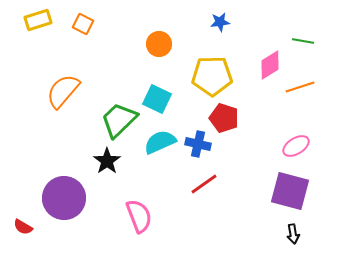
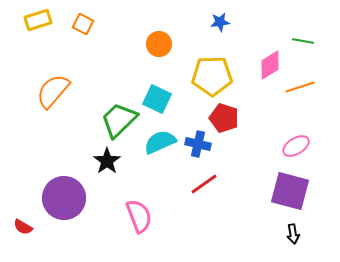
orange semicircle: moved 10 px left
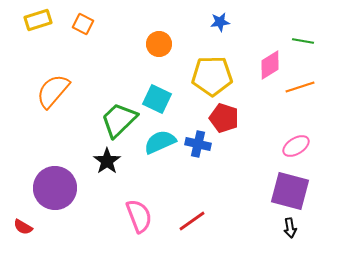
red line: moved 12 px left, 37 px down
purple circle: moved 9 px left, 10 px up
black arrow: moved 3 px left, 6 px up
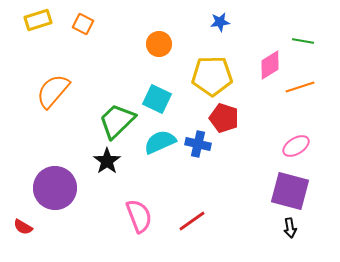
green trapezoid: moved 2 px left, 1 px down
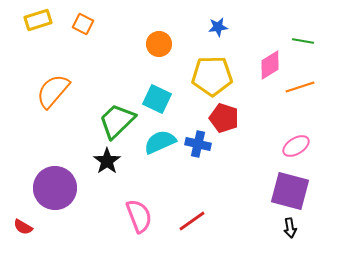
blue star: moved 2 px left, 5 px down
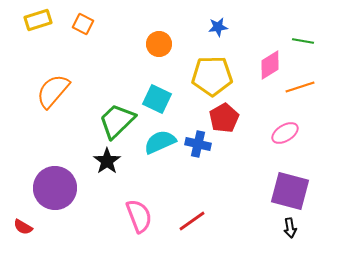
red pentagon: rotated 24 degrees clockwise
pink ellipse: moved 11 px left, 13 px up
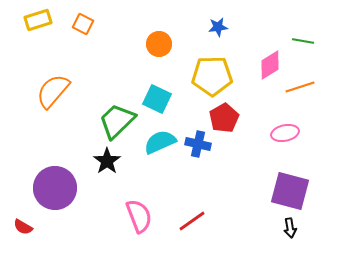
pink ellipse: rotated 20 degrees clockwise
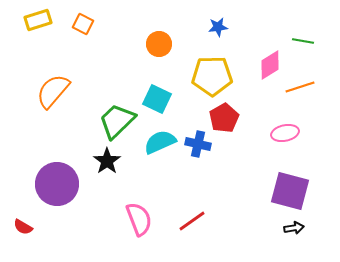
purple circle: moved 2 px right, 4 px up
pink semicircle: moved 3 px down
black arrow: moved 4 px right; rotated 90 degrees counterclockwise
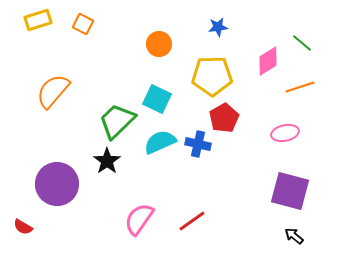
green line: moved 1 px left, 2 px down; rotated 30 degrees clockwise
pink diamond: moved 2 px left, 4 px up
pink semicircle: rotated 124 degrees counterclockwise
black arrow: moved 8 px down; rotated 132 degrees counterclockwise
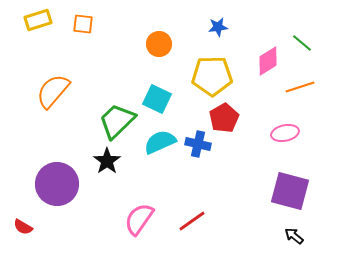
orange square: rotated 20 degrees counterclockwise
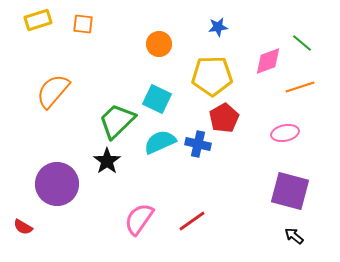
pink diamond: rotated 12 degrees clockwise
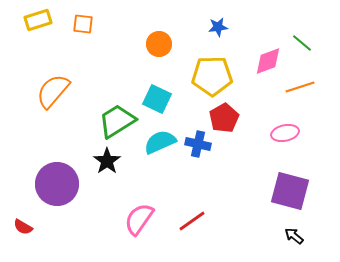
green trapezoid: rotated 12 degrees clockwise
